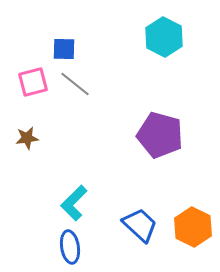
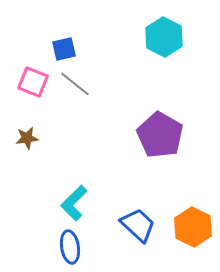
blue square: rotated 15 degrees counterclockwise
pink square: rotated 36 degrees clockwise
purple pentagon: rotated 15 degrees clockwise
blue trapezoid: moved 2 px left
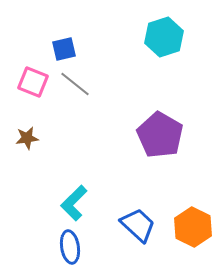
cyan hexagon: rotated 15 degrees clockwise
